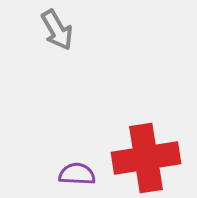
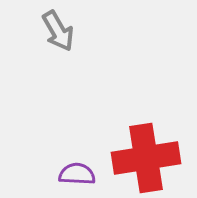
gray arrow: moved 1 px right, 1 px down
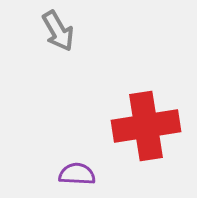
red cross: moved 32 px up
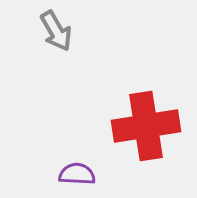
gray arrow: moved 2 px left
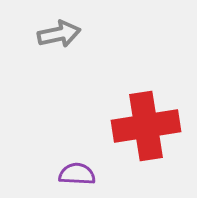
gray arrow: moved 3 px right, 3 px down; rotated 72 degrees counterclockwise
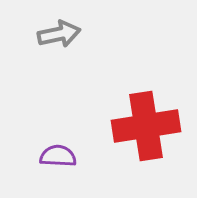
purple semicircle: moved 19 px left, 18 px up
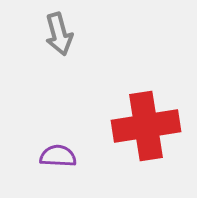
gray arrow: rotated 87 degrees clockwise
